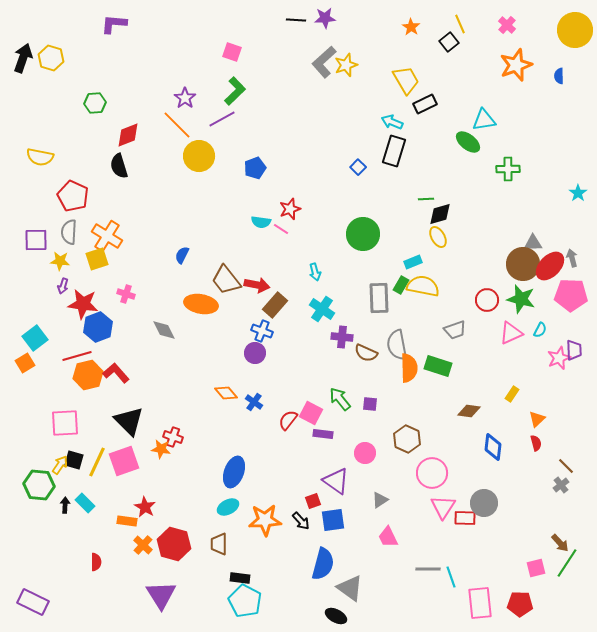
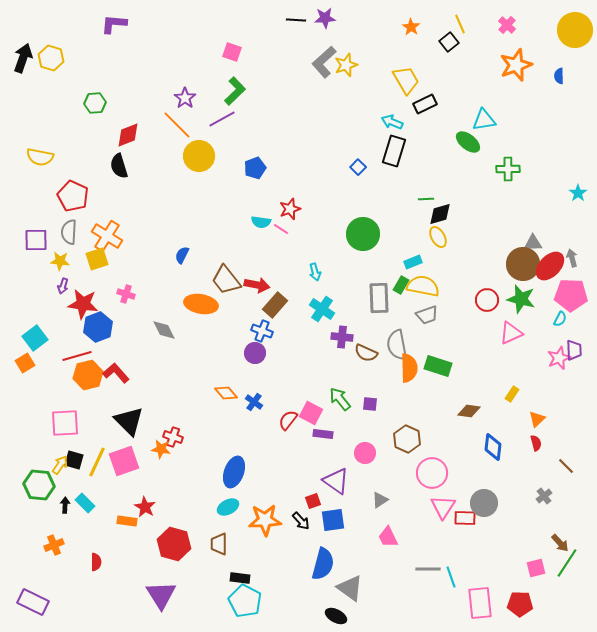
gray trapezoid at (455, 330): moved 28 px left, 15 px up
cyan semicircle at (540, 330): moved 20 px right, 11 px up
gray cross at (561, 485): moved 17 px left, 11 px down
orange cross at (143, 545): moved 89 px left; rotated 24 degrees clockwise
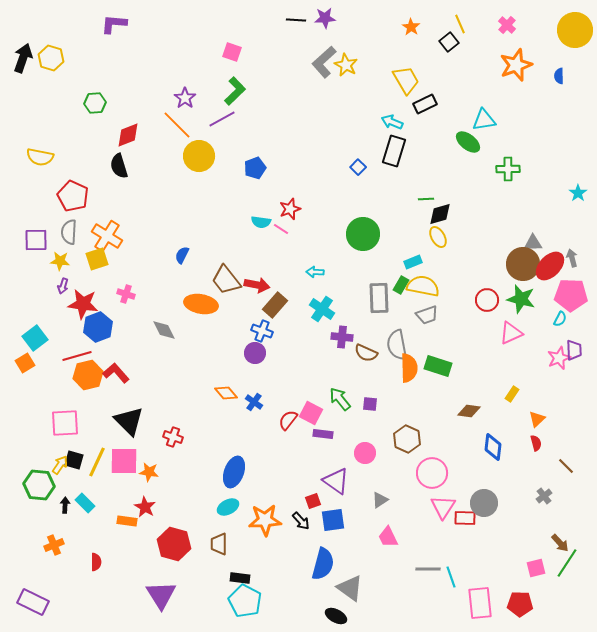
yellow star at (346, 65): rotated 25 degrees counterclockwise
cyan arrow at (315, 272): rotated 108 degrees clockwise
orange star at (161, 449): moved 12 px left, 23 px down
pink square at (124, 461): rotated 20 degrees clockwise
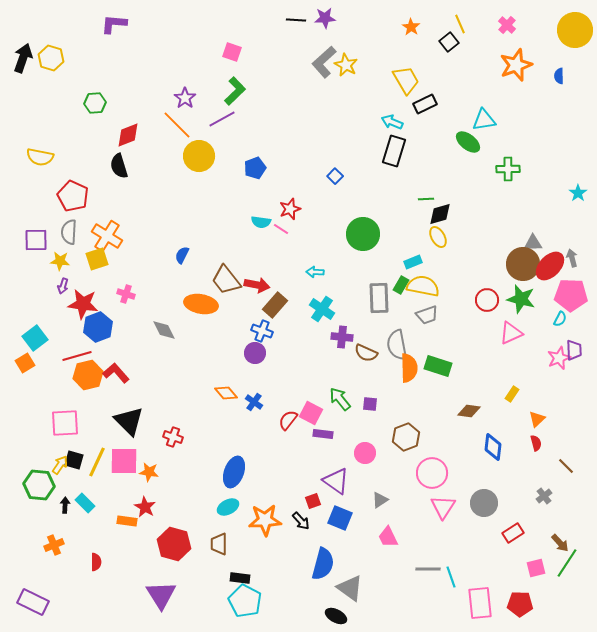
blue square at (358, 167): moved 23 px left, 9 px down
brown hexagon at (407, 439): moved 1 px left, 2 px up; rotated 16 degrees clockwise
red rectangle at (465, 518): moved 48 px right, 15 px down; rotated 35 degrees counterclockwise
blue square at (333, 520): moved 7 px right, 2 px up; rotated 30 degrees clockwise
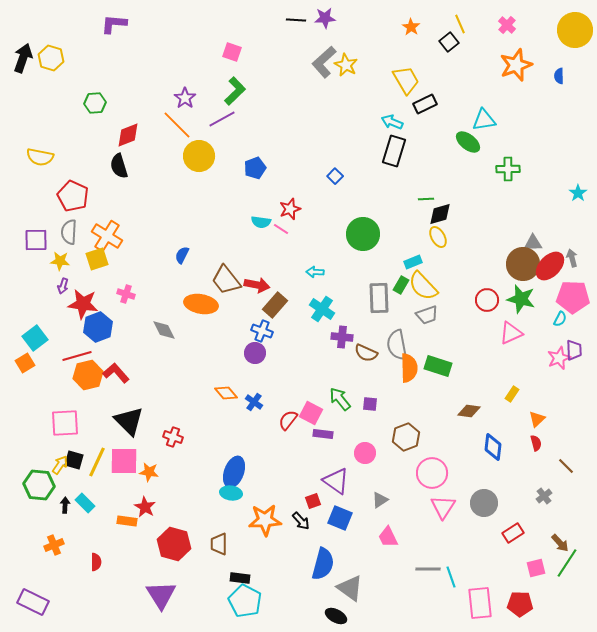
yellow semicircle at (423, 286): rotated 144 degrees counterclockwise
pink pentagon at (571, 295): moved 2 px right, 2 px down
cyan ellipse at (228, 507): moved 3 px right, 14 px up; rotated 35 degrees clockwise
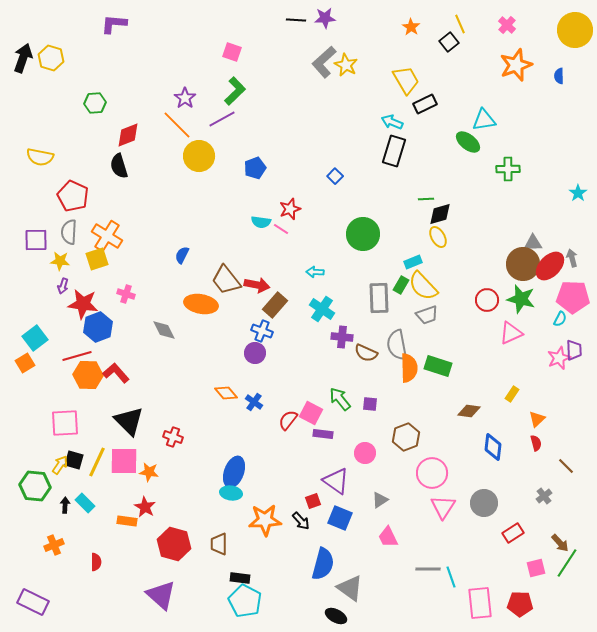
orange hexagon at (88, 375): rotated 16 degrees clockwise
green hexagon at (39, 485): moved 4 px left, 1 px down
purple triangle at (161, 595): rotated 16 degrees counterclockwise
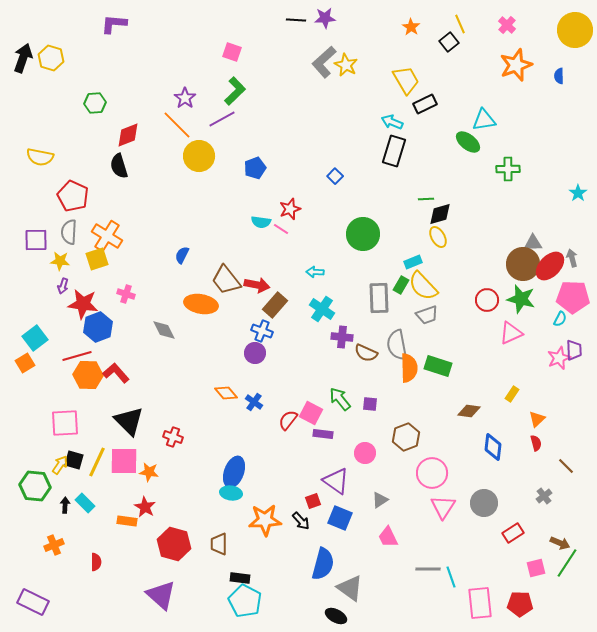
brown arrow at (560, 543): rotated 24 degrees counterclockwise
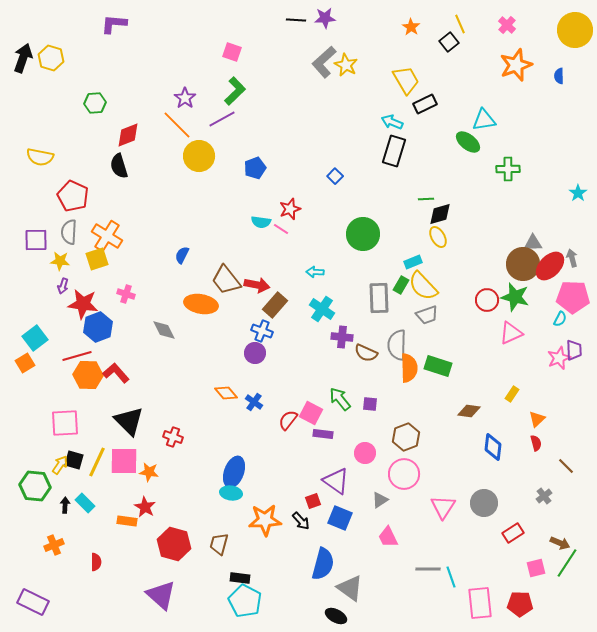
green star at (521, 299): moved 6 px left, 2 px up
gray semicircle at (397, 345): rotated 12 degrees clockwise
pink circle at (432, 473): moved 28 px left, 1 px down
brown trapezoid at (219, 544): rotated 15 degrees clockwise
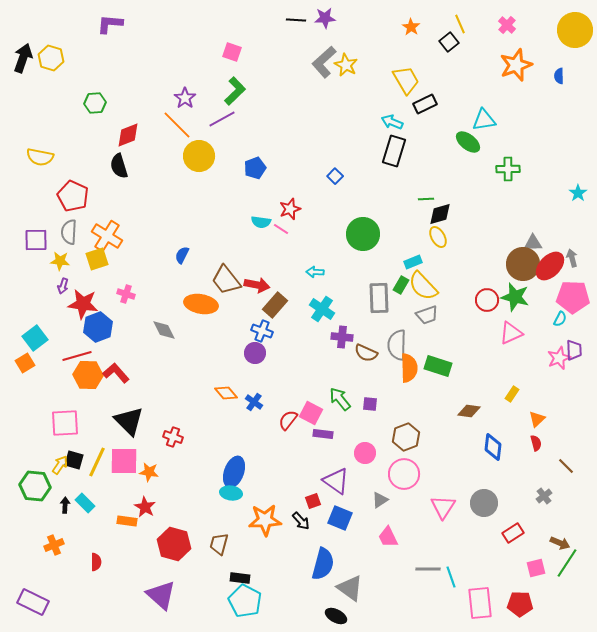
purple L-shape at (114, 24): moved 4 px left
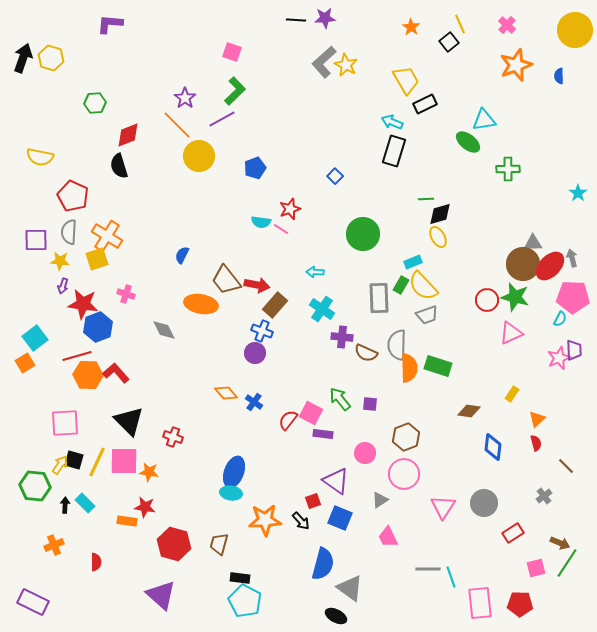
red star at (145, 507): rotated 20 degrees counterclockwise
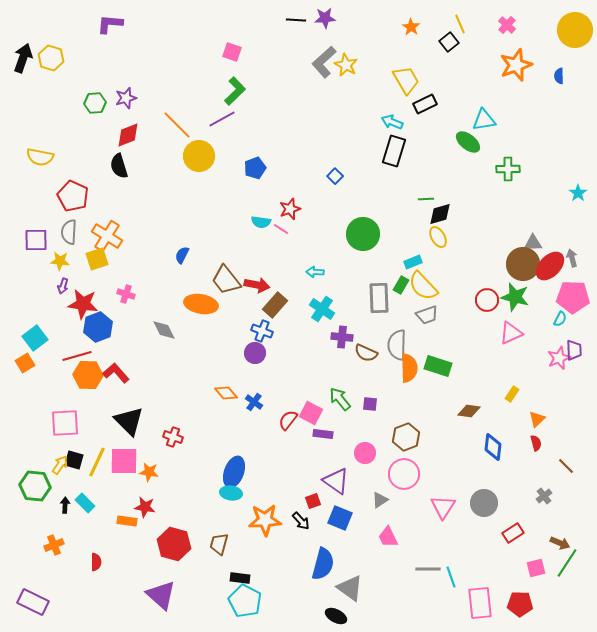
purple star at (185, 98): moved 59 px left; rotated 20 degrees clockwise
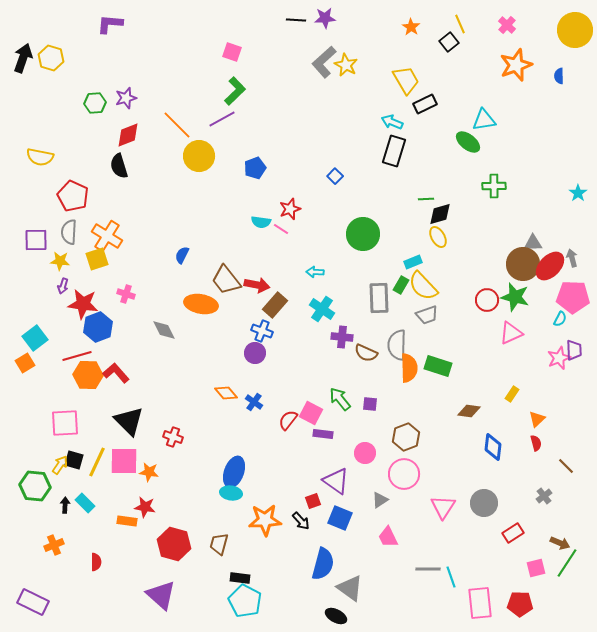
green cross at (508, 169): moved 14 px left, 17 px down
